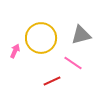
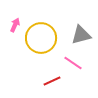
pink arrow: moved 26 px up
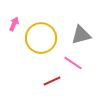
pink arrow: moved 1 px left, 1 px up
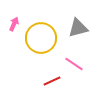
gray triangle: moved 3 px left, 7 px up
pink line: moved 1 px right, 1 px down
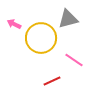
pink arrow: rotated 88 degrees counterclockwise
gray triangle: moved 10 px left, 9 px up
pink line: moved 4 px up
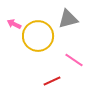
yellow circle: moved 3 px left, 2 px up
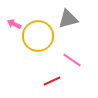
pink line: moved 2 px left
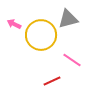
yellow circle: moved 3 px right, 1 px up
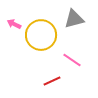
gray triangle: moved 6 px right
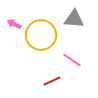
gray triangle: rotated 20 degrees clockwise
